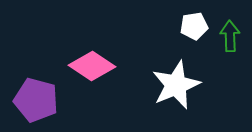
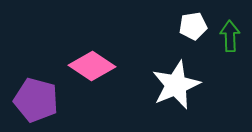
white pentagon: moved 1 px left
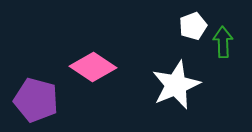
white pentagon: rotated 12 degrees counterclockwise
green arrow: moved 7 px left, 6 px down
pink diamond: moved 1 px right, 1 px down
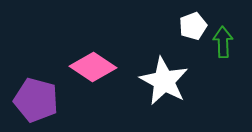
white star: moved 12 px left, 4 px up; rotated 21 degrees counterclockwise
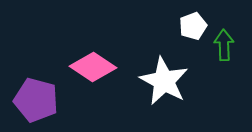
green arrow: moved 1 px right, 3 px down
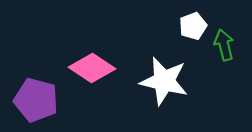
green arrow: rotated 12 degrees counterclockwise
pink diamond: moved 1 px left, 1 px down
white star: rotated 15 degrees counterclockwise
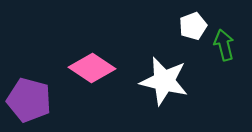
purple pentagon: moved 7 px left
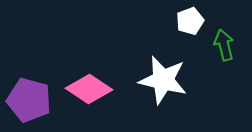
white pentagon: moved 3 px left, 5 px up
pink diamond: moved 3 px left, 21 px down
white star: moved 1 px left, 1 px up
